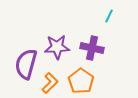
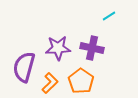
cyan line: rotated 32 degrees clockwise
purple star: moved 1 px right, 1 px down
purple semicircle: moved 2 px left, 3 px down
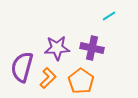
purple star: moved 1 px left
purple semicircle: moved 2 px left
orange L-shape: moved 2 px left, 5 px up
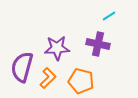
purple cross: moved 6 px right, 4 px up
orange pentagon: rotated 20 degrees counterclockwise
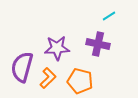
orange pentagon: moved 1 px left
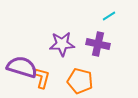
purple star: moved 5 px right, 4 px up
purple semicircle: rotated 92 degrees clockwise
orange L-shape: moved 6 px left; rotated 30 degrees counterclockwise
